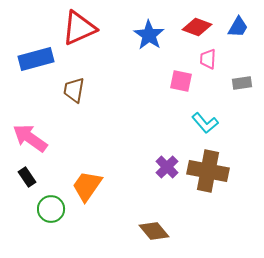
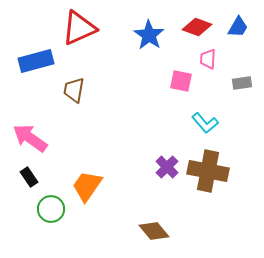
blue rectangle: moved 2 px down
black rectangle: moved 2 px right
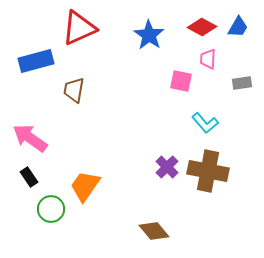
red diamond: moved 5 px right; rotated 8 degrees clockwise
orange trapezoid: moved 2 px left
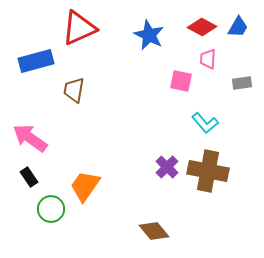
blue star: rotated 8 degrees counterclockwise
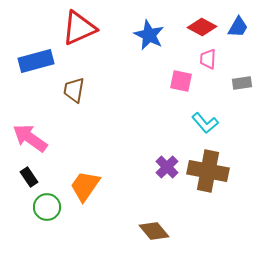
green circle: moved 4 px left, 2 px up
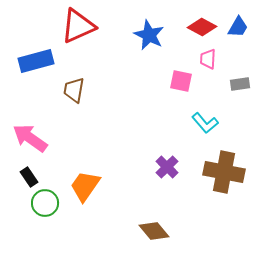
red triangle: moved 1 px left, 2 px up
gray rectangle: moved 2 px left, 1 px down
brown cross: moved 16 px right, 1 px down
green circle: moved 2 px left, 4 px up
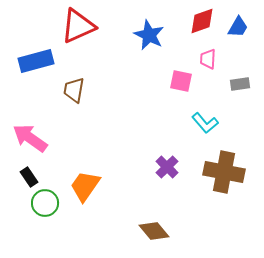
red diamond: moved 6 px up; rotated 48 degrees counterclockwise
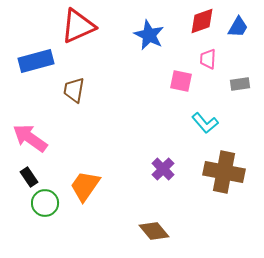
purple cross: moved 4 px left, 2 px down
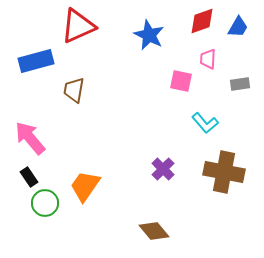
pink arrow: rotated 15 degrees clockwise
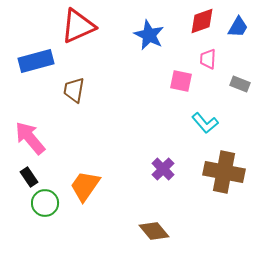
gray rectangle: rotated 30 degrees clockwise
